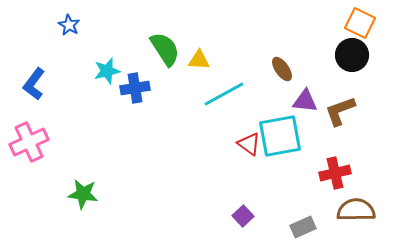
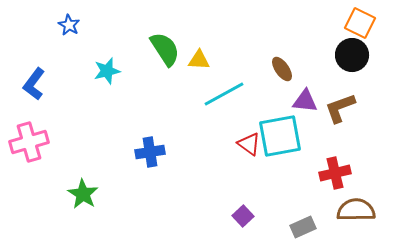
blue cross: moved 15 px right, 64 px down
brown L-shape: moved 3 px up
pink cross: rotated 9 degrees clockwise
green star: rotated 24 degrees clockwise
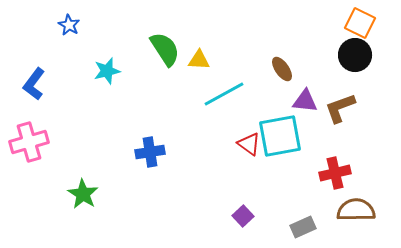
black circle: moved 3 px right
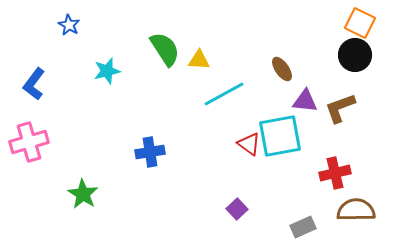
purple square: moved 6 px left, 7 px up
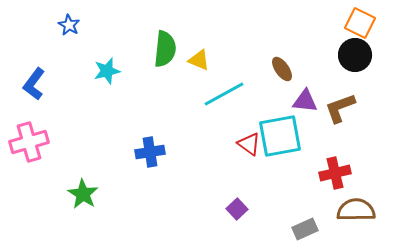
green semicircle: rotated 39 degrees clockwise
yellow triangle: rotated 20 degrees clockwise
gray rectangle: moved 2 px right, 2 px down
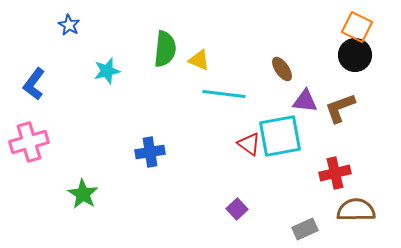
orange square: moved 3 px left, 4 px down
cyan line: rotated 36 degrees clockwise
